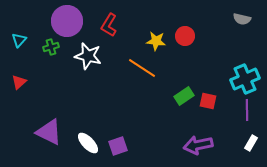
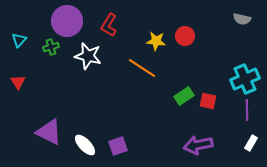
red triangle: moved 1 px left; rotated 21 degrees counterclockwise
white ellipse: moved 3 px left, 2 px down
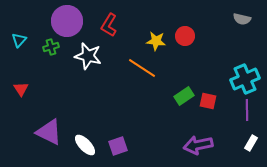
red triangle: moved 3 px right, 7 px down
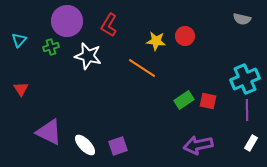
green rectangle: moved 4 px down
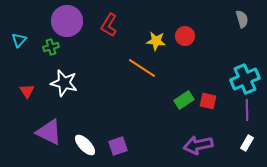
gray semicircle: rotated 120 degrees counterclockwise
white star: moved 24 px left, 27 px down
red triangle: moved 6 px right, 2 px down
white rectangle: moved 4 px left
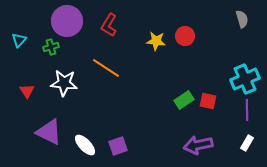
orange line: moved 36 px left
white star: rotated 8 degrees counterclockwise
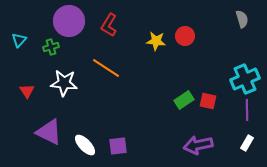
purple circle: moved 2 px right
purple square: rotated 12 degrees clockwise
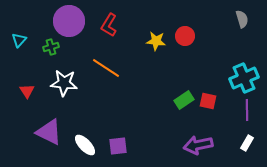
cyan cross: moved 1 px left, 1 px up
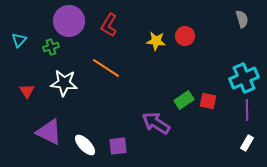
purple arrow: moved 42 px left, 22 px up; rotated 44 degrees clockwise
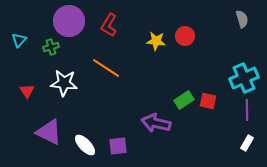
purple arrow: rotated 20 degrees counterclockwise
